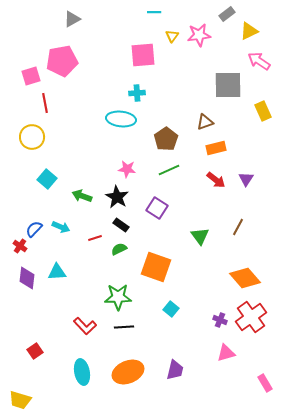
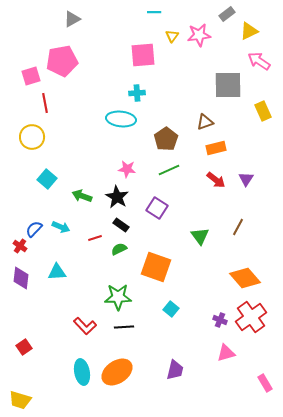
purple diamond at (27, 278): moved 6 px left
red square at (35, 351): moved 11 px left, 4 px up
orange ellipse at (128, 372): moved 11 px left; rotated 12 degrees counterclockwise
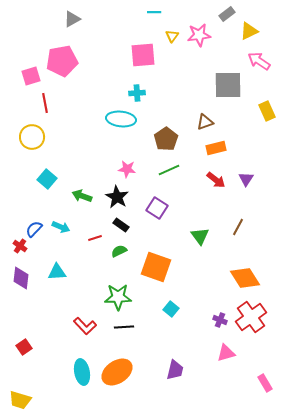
yellow rectangle at (263, 111): moved 4 px right
green semicircle at (119, 249): moved 2 px down
orange diamond at (245, 278): rotated 8 degrees clockwise
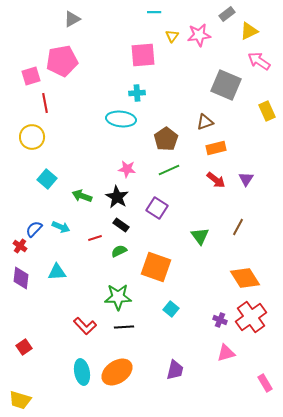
gray square at (228, 85): moved 2 px left; rotated 24 degrees clockwise
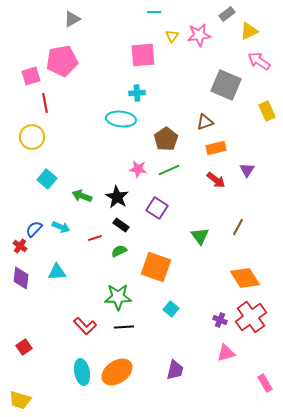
pink star at (127, 169): moved 11 px right
purple triangle at (246, 179): moved 1 px right, 9 px up
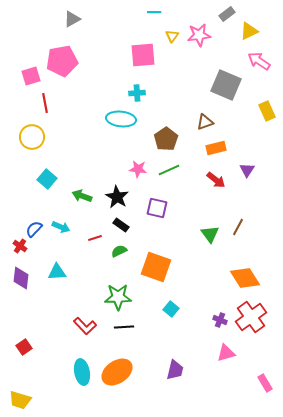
purple square at (157, 208): rotated 20 degrees counterclockwise
green triangle at (200, 236): moved 10 px right, 2 px up
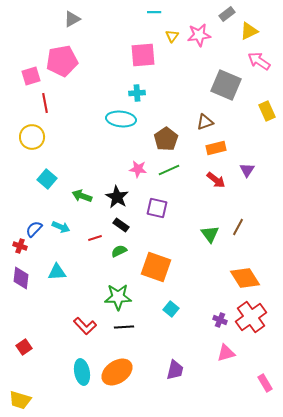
red cross at (20, 246): rotated 16 degrees counterclockwise
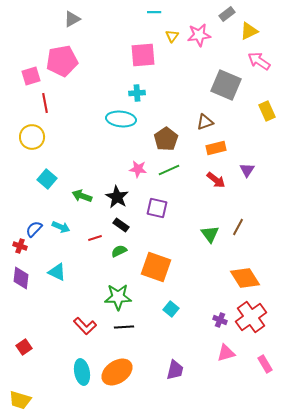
cyan triangle at (57, 272): rotated 30 degrees clockwise
pink rectangle at (265, 383): moved 19 px up
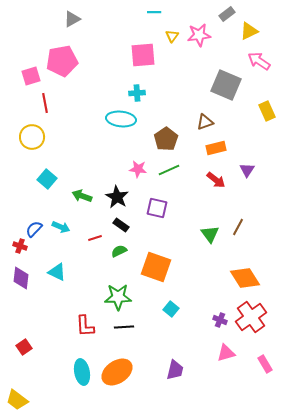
red L-shape at (85, 326): rotated 40 degrees clockwise
yellow trapezoid at (20, 400): moved 3 px left; rotated 20 degrees clockwise
